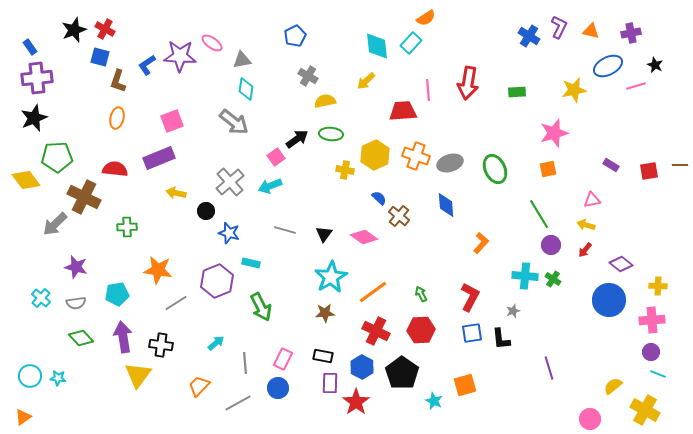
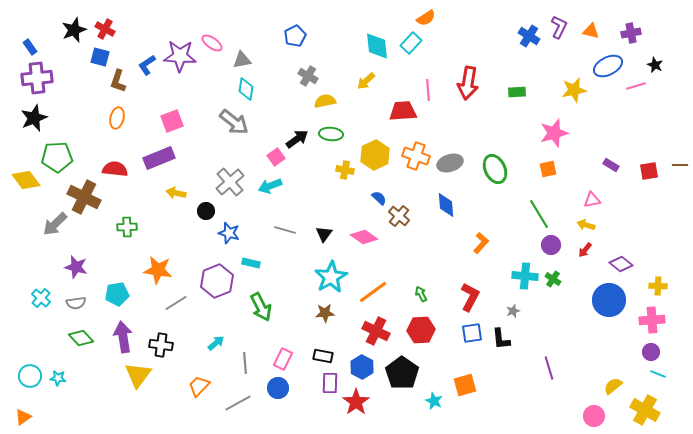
pink circle at (590, 419): moved 4 px right, 3 px up
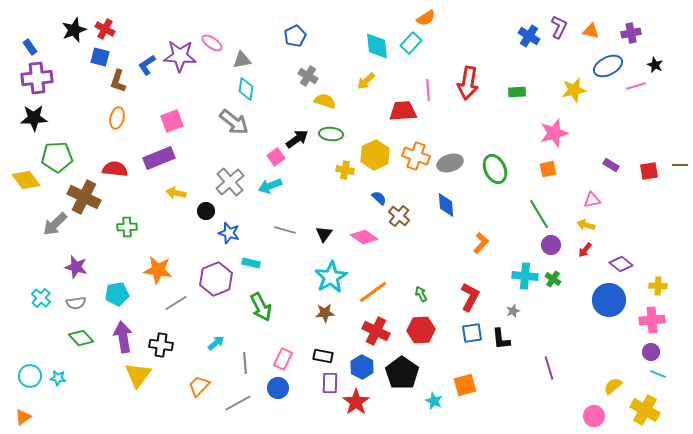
yellow semicircle at (325, 101): rotated 30 degrees clockwise
black star at (34, 118): rotated 20 degrees clockwise
purple hexagon at (217, 281): moved 1 px left, 2 px up
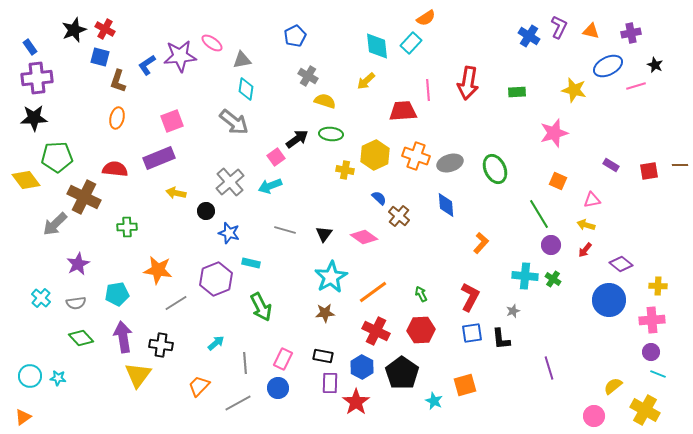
purple star at (180, 56): rotated 8 degrees counterclockwise
yellow star at (574, 90): rotated 25 degrees clockwise
orange square at (548, 169): moved 10 px right, 12 px down; rotated 36 degrees clockwise
purple star at (76, 267): moved 2 px right, 3 px up; rotated 30 degrees clockwise
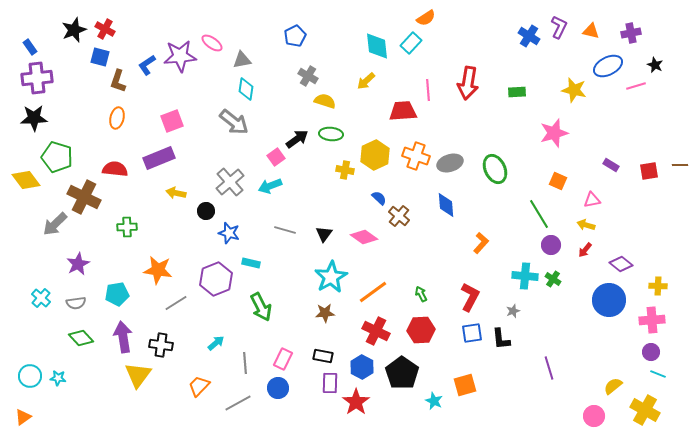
green pentagon at (57, 157): rotated 20 degrees clockwise
